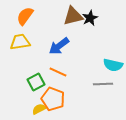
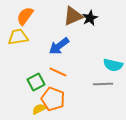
brown triangle: rotated 10 degrees counterclockwise
yellow trapezoid: moved 2 px left, 5 px up
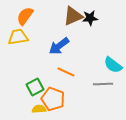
black star: rotated 21 degrees clockwise
cyan semicircle: rotated 24 degrees clockwise
orange line: moved 8 px right
green square: moved 1 px left, 5 px down
yellow semicircle: rotated 24 degrees clockwise
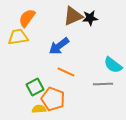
orange semicircle: moved 2 px right, 2 px down
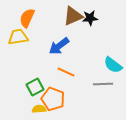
orange semicircle: rotated 12 degrees counterclockwise
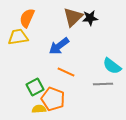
brown triangle: moved 1 px down; rotated 20 degrees counterclockwise
cyan semicircle: moved 1 px left, 1 px down
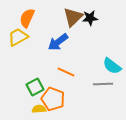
yellow trapezoid: rotated 20 degrees counterclockwise
blue arrow: moved 1 px left, 4 px up
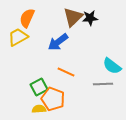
green square: moved 4 px right
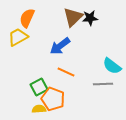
blue arrow: moved 2 px right, 4 px down
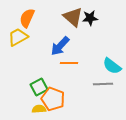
brown triangle: rotated 35 degrees counterclockwise
blue arrow: rotated 10 degrees counterclockwise
orange line: moved 3 px right, 9 px up; rotated 24 degrees counterclockwise
